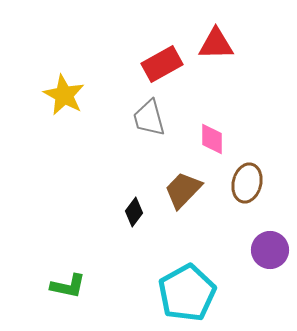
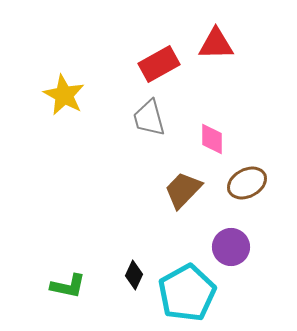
red rectangle: moved 3 px left
brown ellipse: rotated 48 degrees clockwise
black diamond: moved 63 px down; rotated 12 degrees counterclockwise
purple circle: moved 39 px left, 3 px up
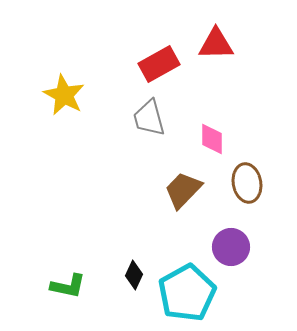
brown ellipse: rotated 72 degrees counterclockwise
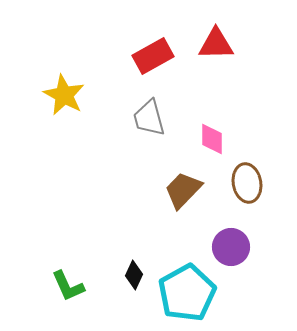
red rectangle: moved 6 px left, 8 px up
green L-shape: rotated 54 degrees clockwise
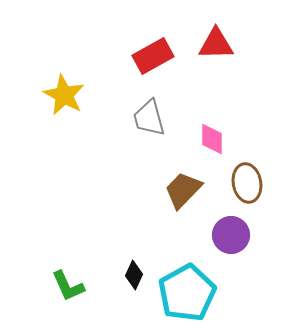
purple circle: moved 12 px up
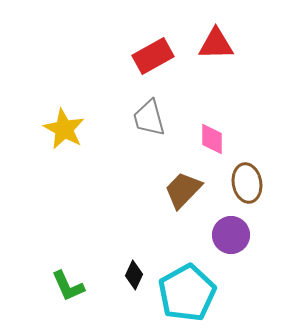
yellow star: moved 34 px down
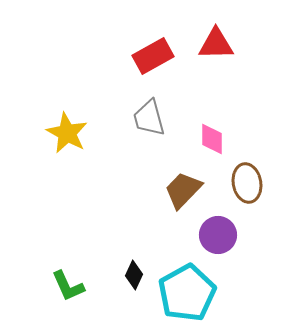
yellow star: moved 3 px right, 4 px down
purple circle: moved 13 px left
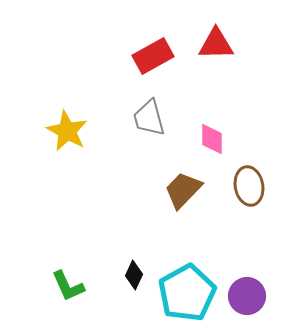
yellow star: moved 2 px up
brown ellipse: moved 2 px right, 3 px down
purple circle: moved 29 px right, 61 px down
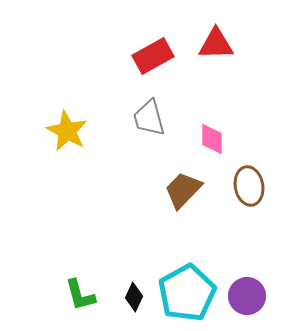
black diamond: moved 22 px down
green L-shape: moved 12 px right, 9 px down; rotated 9 degrees clockwise
